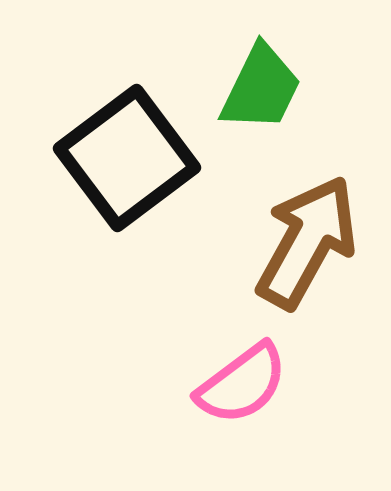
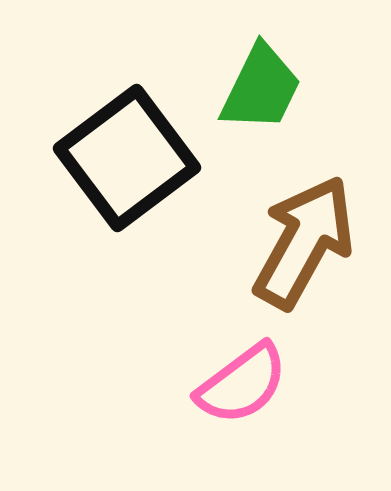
brown arrow: moved 3 px left
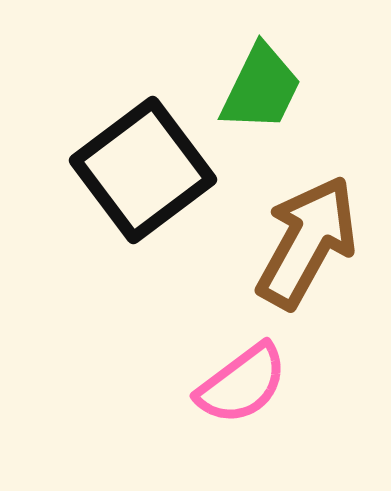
black square: moved 16 px right, 12 px down
brown arrow: moved 3 px right
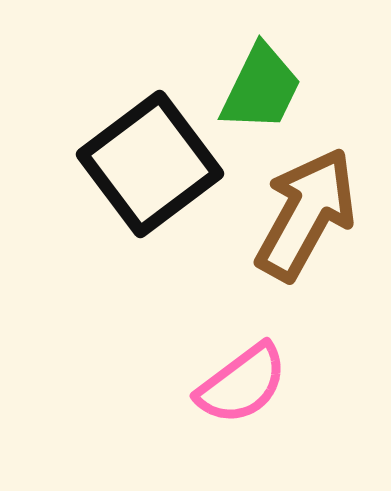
black square: moved 7 px right, 6 px up
brown arrow: moved 1 px left, 28 px up
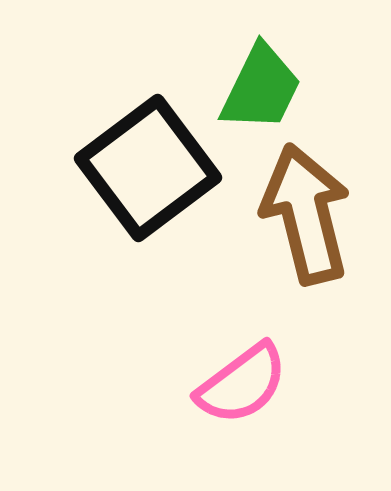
black square: moved 2 px left, 4 px down
brown arrow: rotated 43 degrees counterclockwise
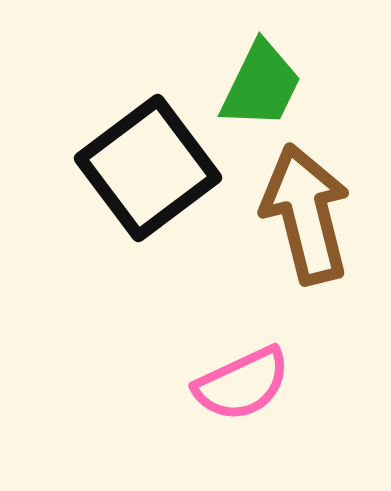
green trapezoid: moved 3 px up
pink semicircle: rotated 12 degrees clockwise
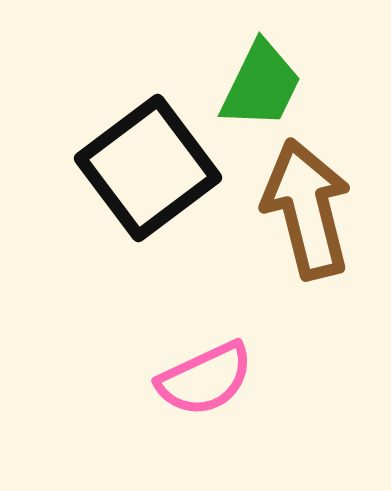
brown arrow: moved 1 px right, 5 px up
pink semicircle: moved 37 px left, 5 px up
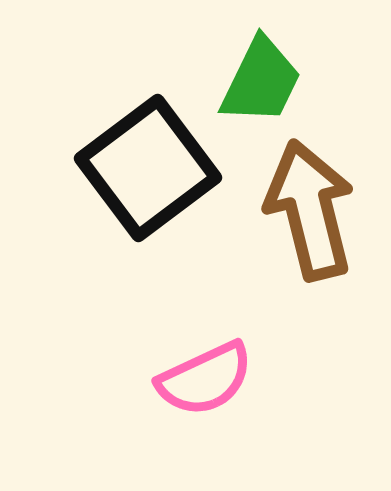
green trapezoid: moved 4 px up
brown arrow: moved 3 px right, 1 px down
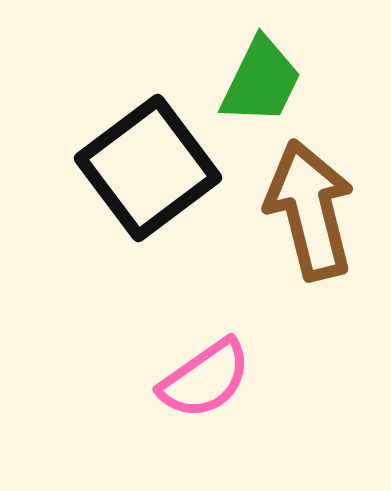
pink semicircle: rotated 10 degrees counterclockwise
